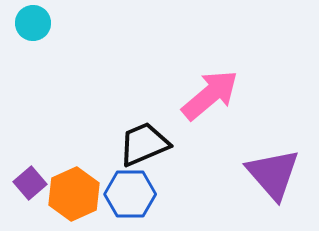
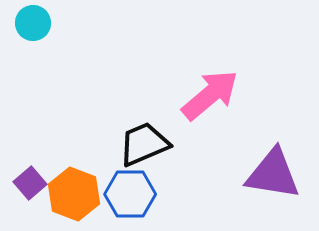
purple triangle: rotated 40 degrees counterclockwise
orange hexagon: rotated 15 degrees counterclockwise
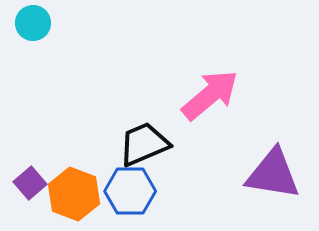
blue hexagon: moved 3 px up
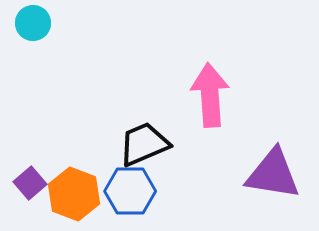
pink arrow: rotated 54 degrees counterclockwise
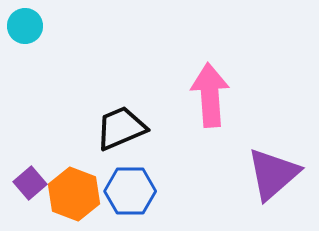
cyan circle: moved 8 px left, 3 px down
black trapezoid: moved 23 px left, 16 px up
purple triangle: rotated 50 degrees counterclockwise
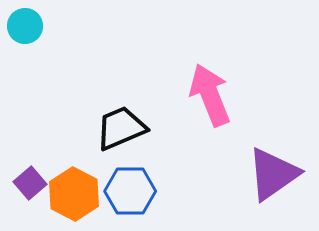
pink arrow: rotated 18 degrees counterclockwise
purple triangle: rotated 6 degrees clockwise
orange hexagon: rotated 6 degrees clockwise
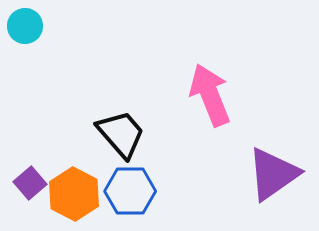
black trapezoid: moved 6 px down; rotated 72 degrees clockwise
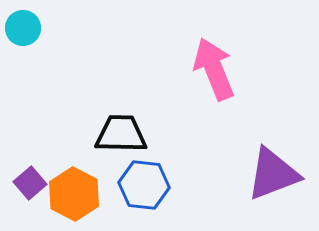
cyan circle: moved 2 px left, 2 px down
pink arrow: moved 4 px right, 26 px up
black trapezoid: rotated 48 degrees counterclockwise
purple triangle: rotated 14 degrees clockwise
blue hexagon: moved 14 px right, 6 px up; rotated 6 degrees clockwise
